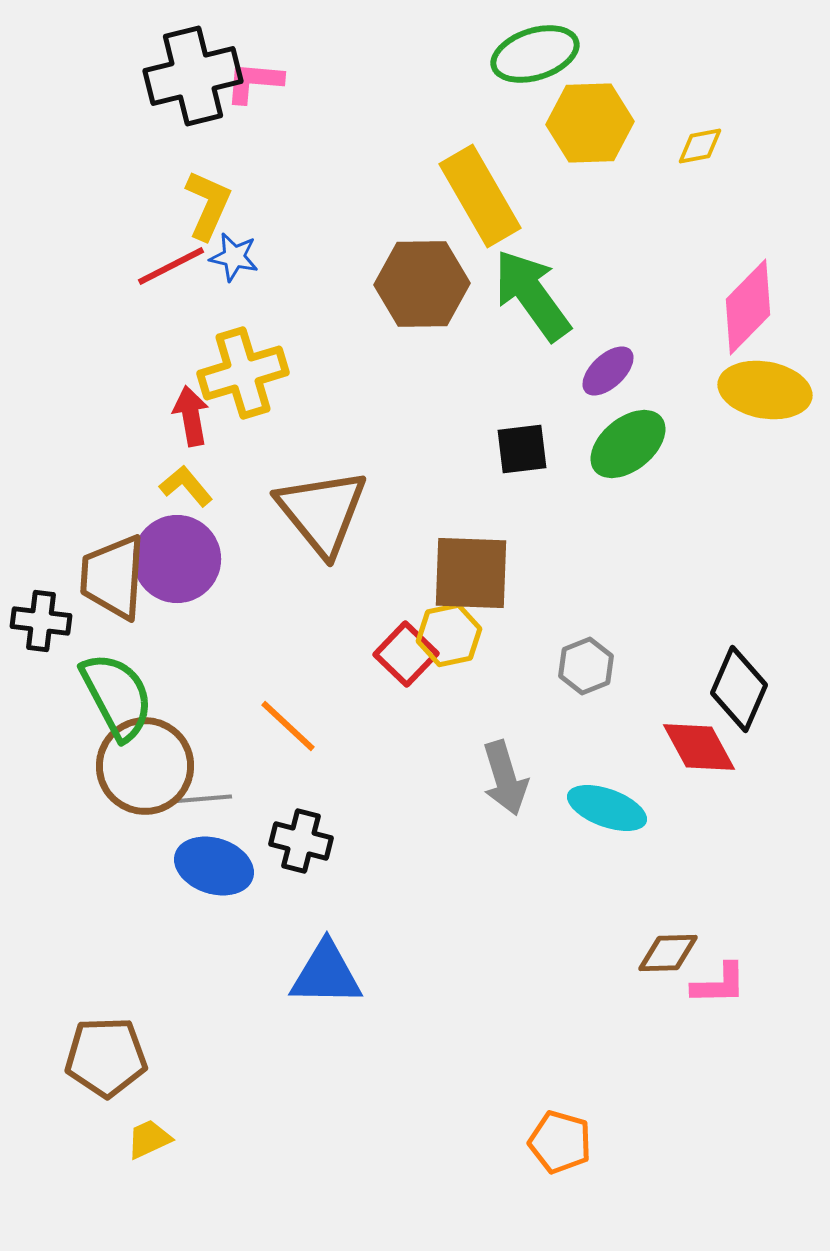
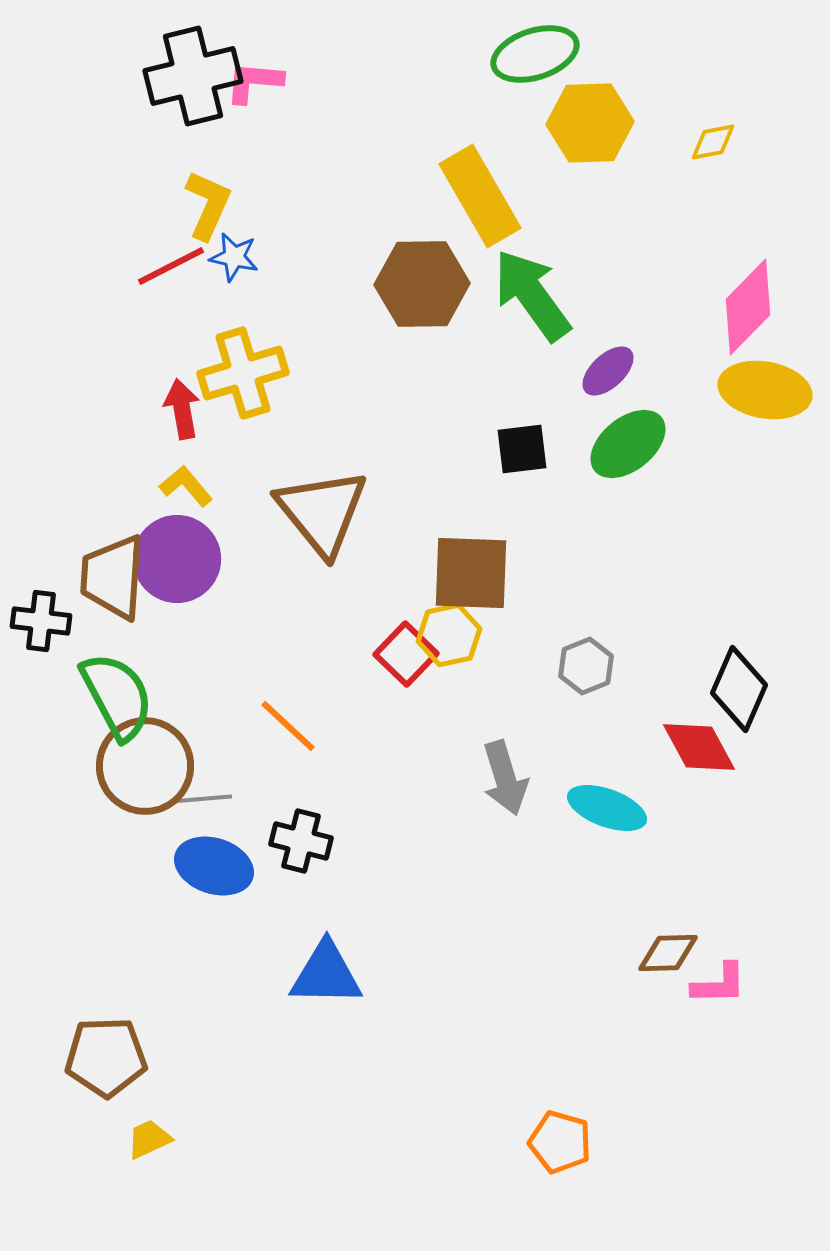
yellow diamond at (700, 146): moved 13 px right, 4 px up
red arrow at (191, 416): moved 9 px left, 7 px up
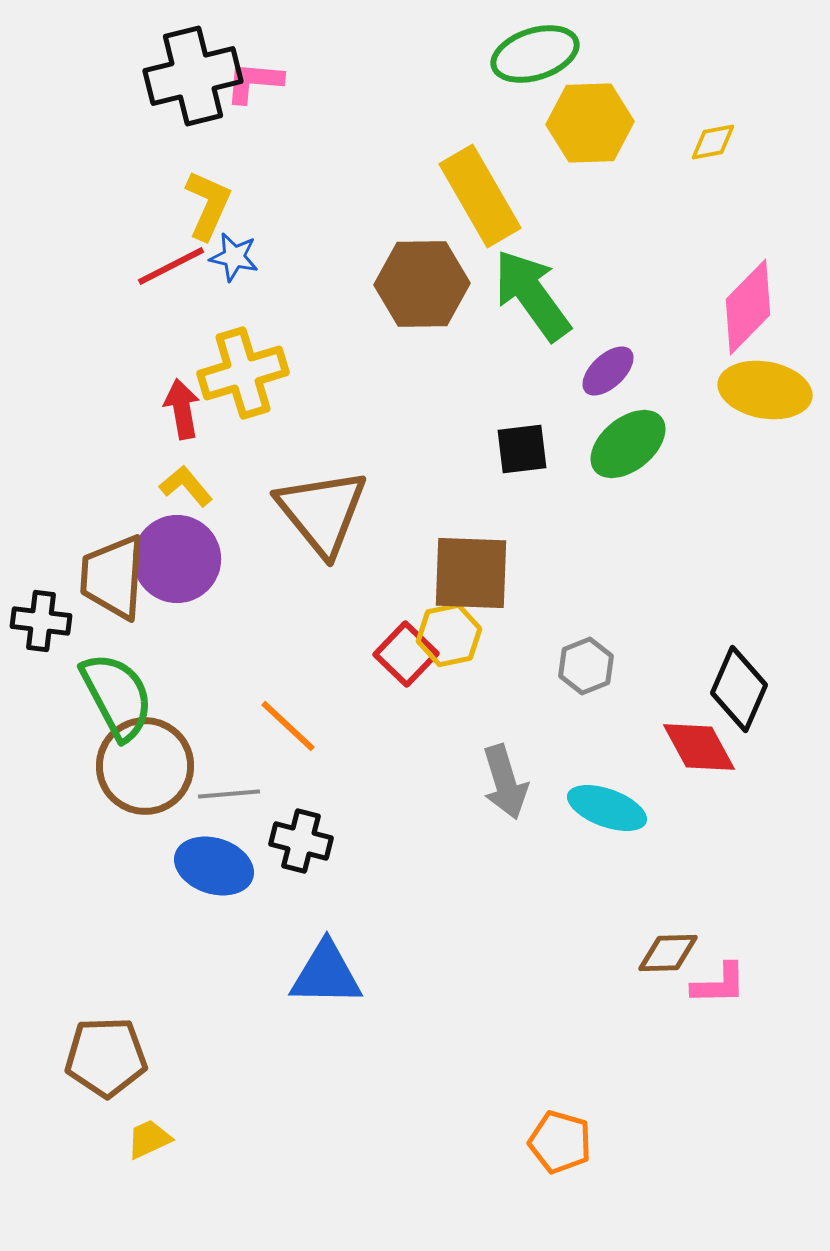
gray arrow at (505, 778): moved 4 px down
gray line at (201, 799): moved 28 px right, 5 px up
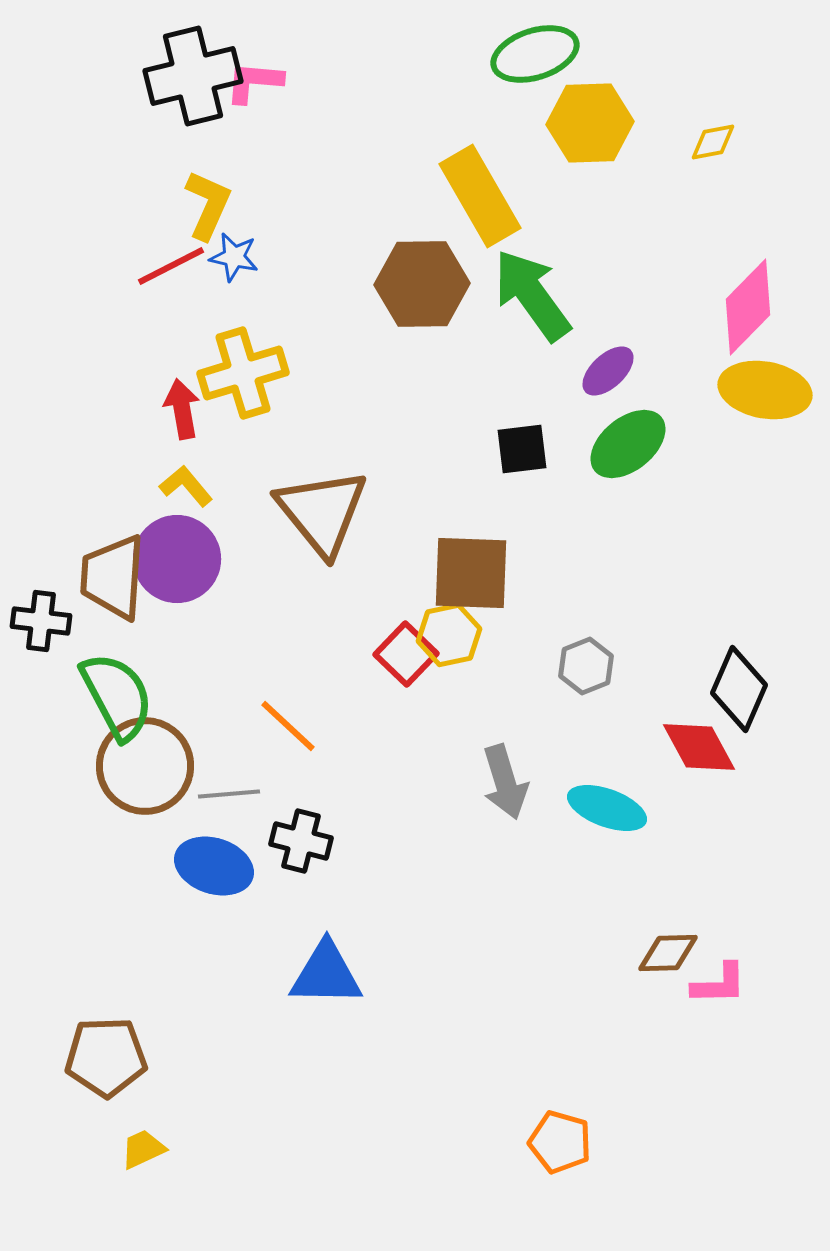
yellow trapezoid at (149, 1139): moved 6 px left, 10 px down
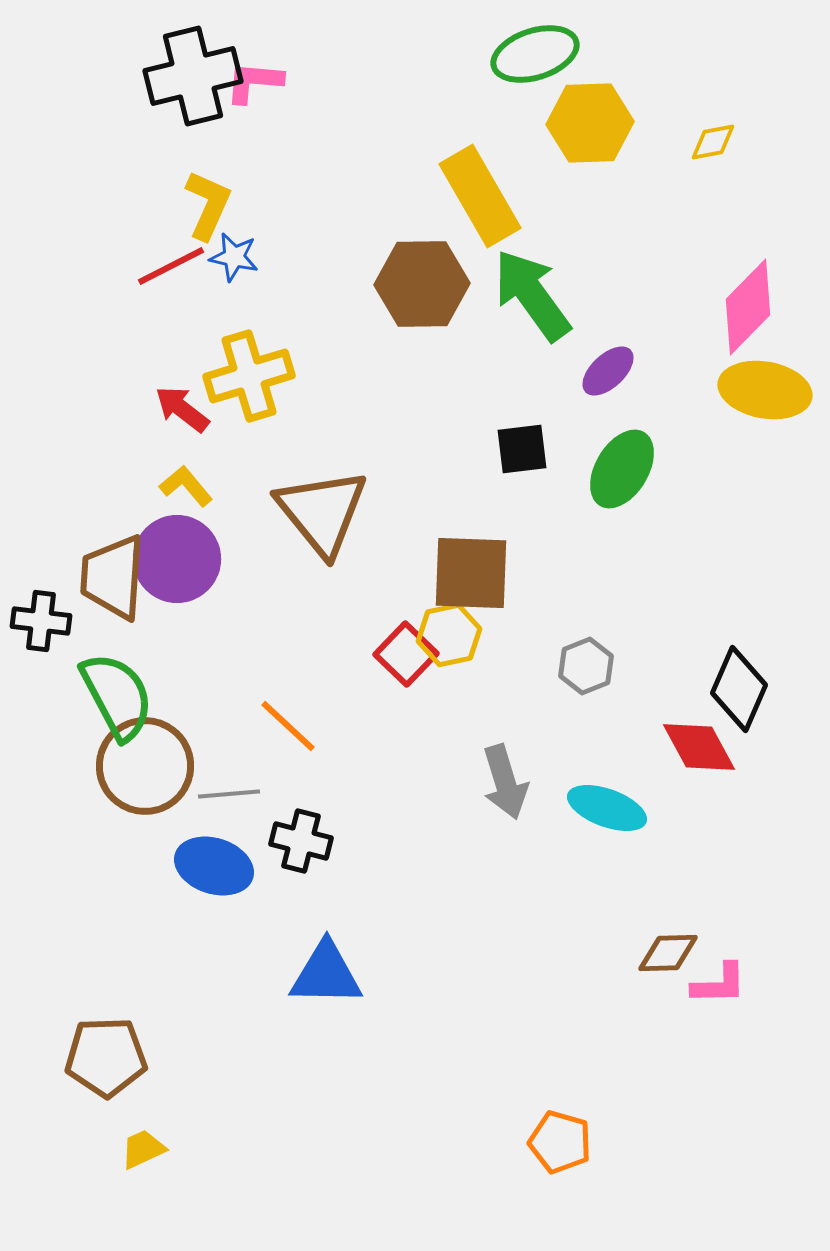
yellow cross at (243, 373): moved 6 px right, 3 px down
red arrow at (182, 409): rotated 42 degrees counterclockwise
green ellipse at (628, 444): moved 6 px left, 25 px down; rotated 20 degrees counterclockwise
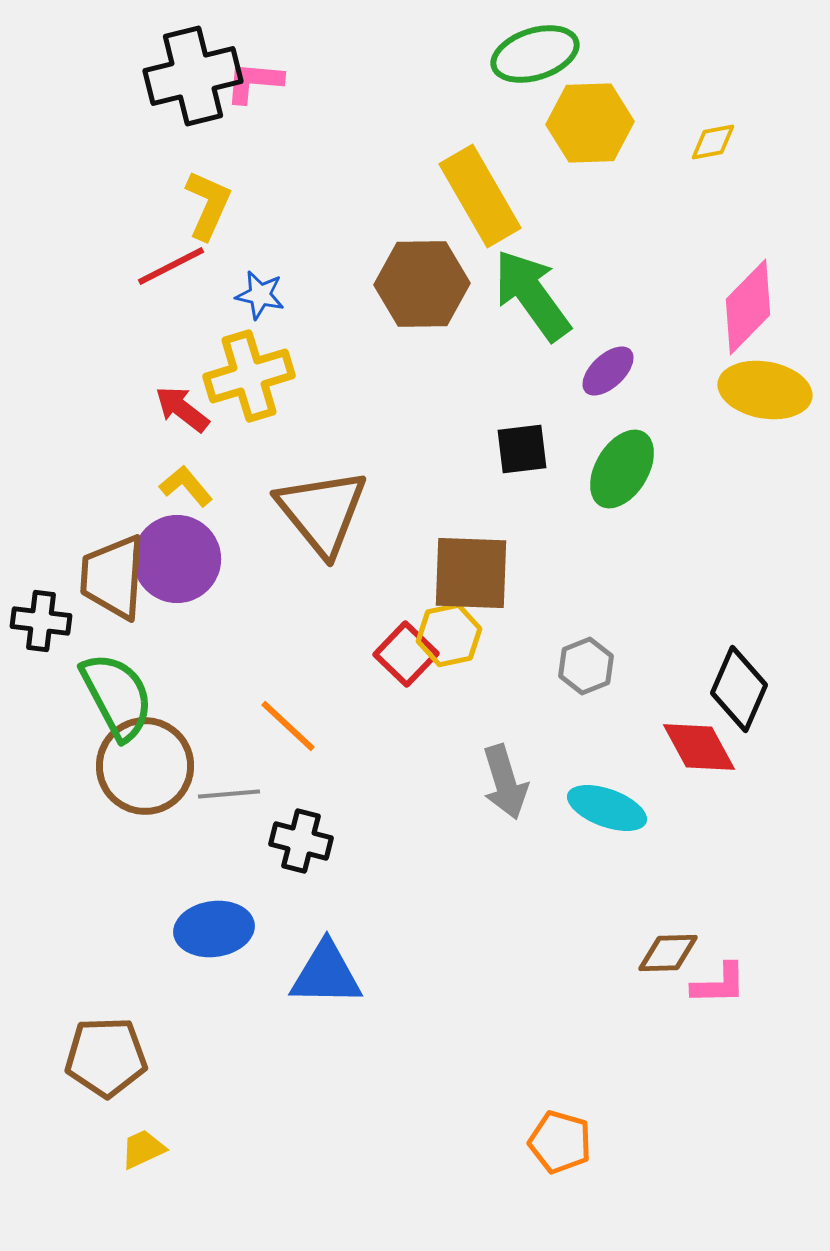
blue star at (234, 257): moved 26 px right, 38 px down
blue ellipse at (214, 866): moved 63 px down; rotated 26 degrees counterclockwise
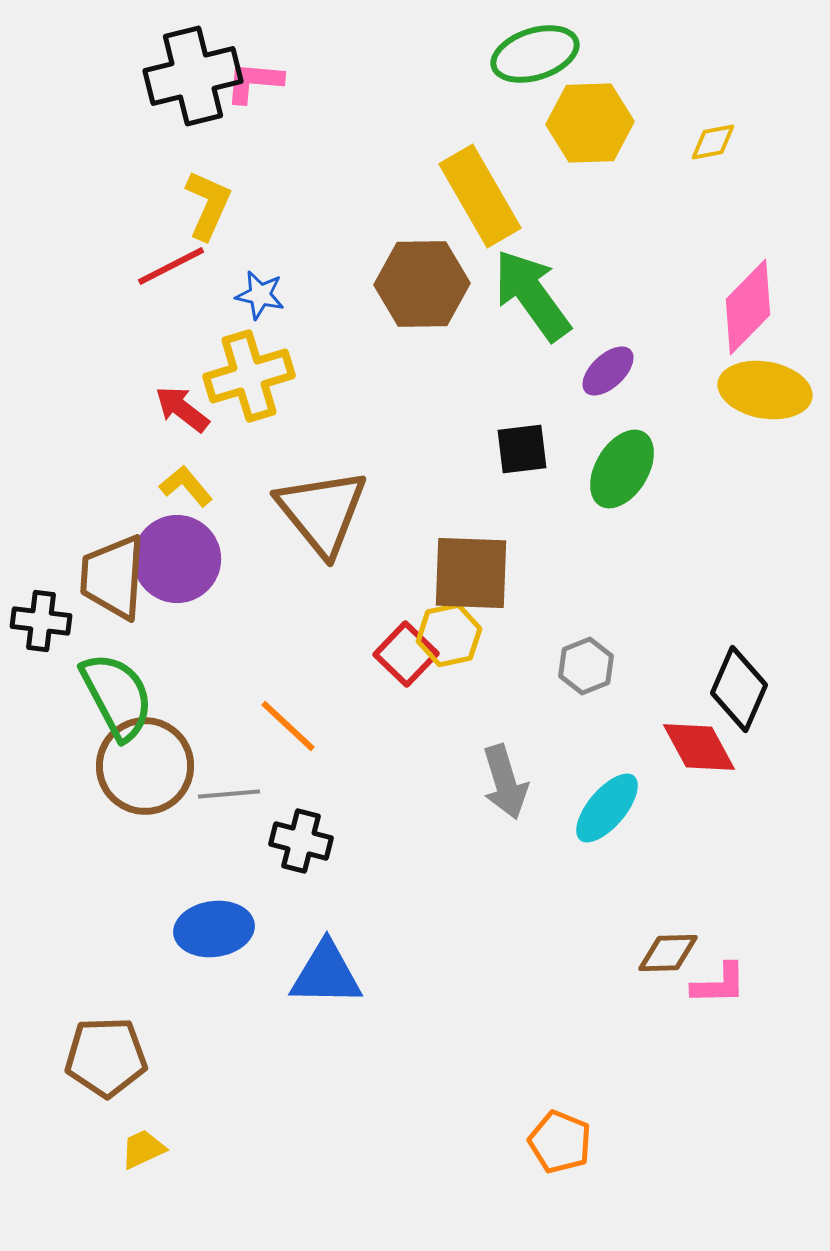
cyan ellipse at (607, 808): rotated 70 degrees counterclockwise
orange pentagon at (560, 1142): rotated 6 degrees clockwise
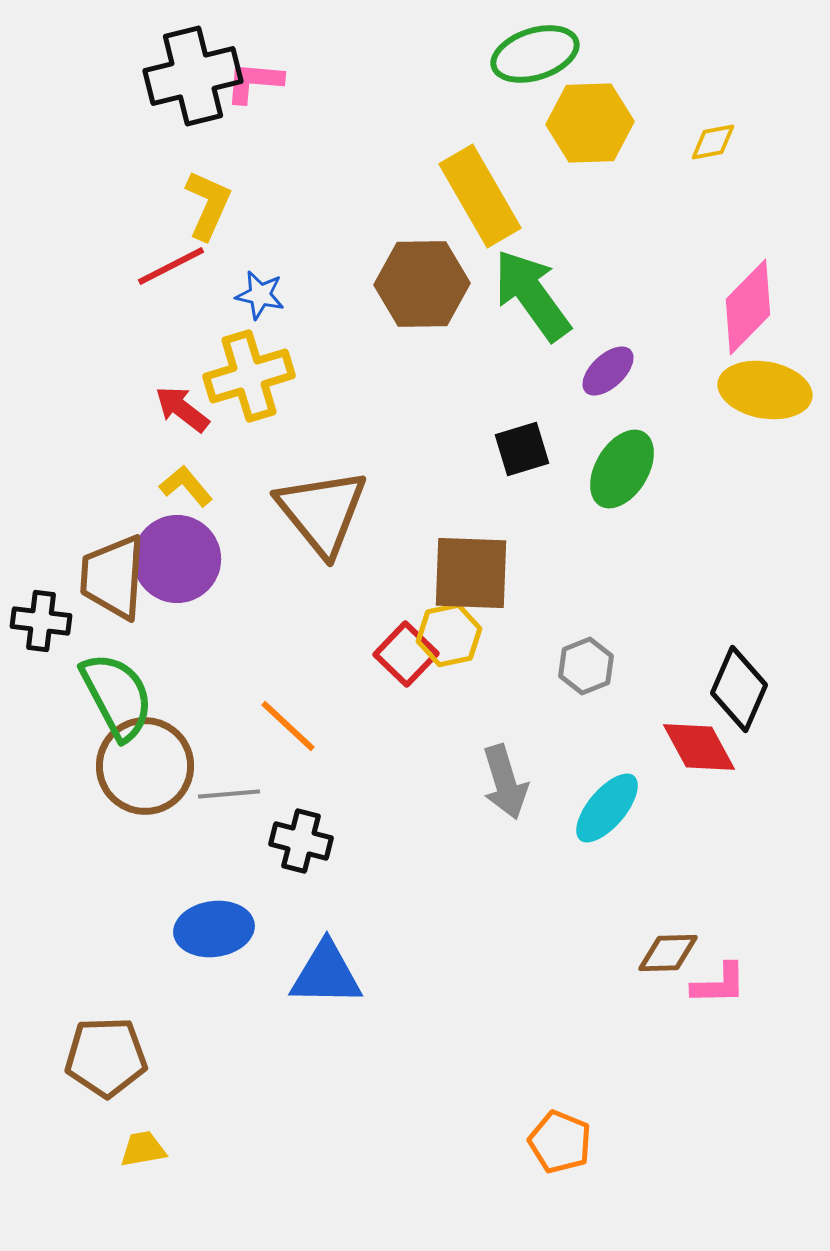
black square at (522, 449): rotated 10 degrees counterclockwise
yellow trapezoid at (143, 1149): rotated 15 degrees clockwise
